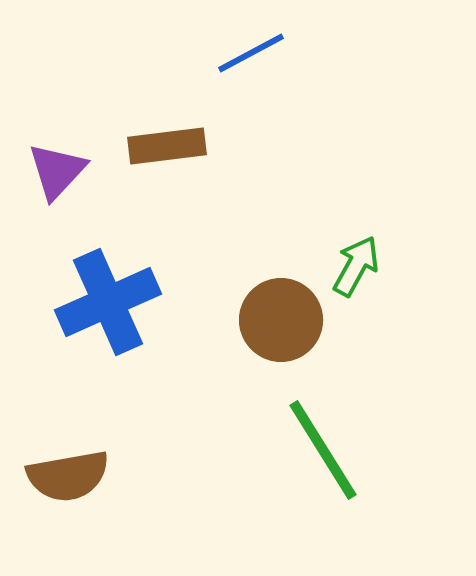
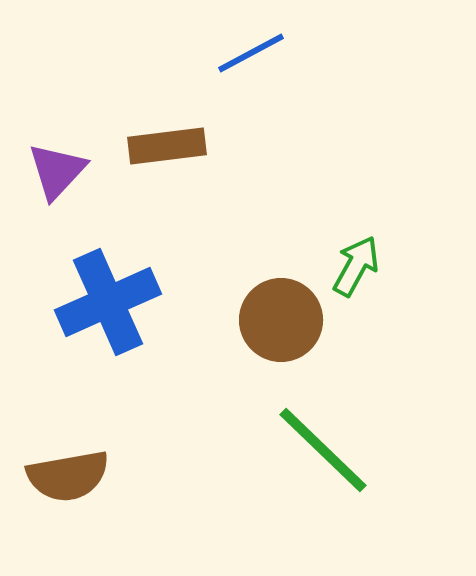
green line: rotated 14 degrees counterclockwise
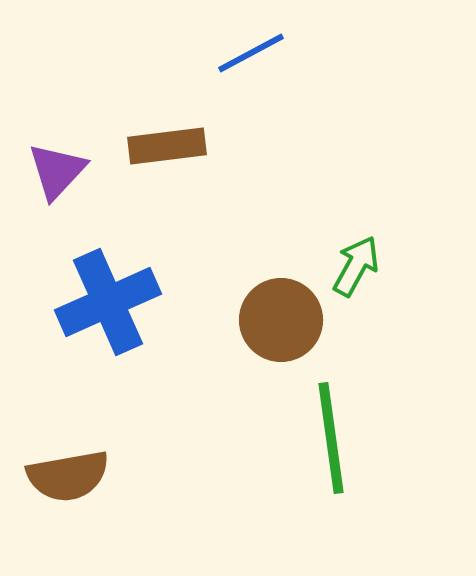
green line: moved 8 px right, 12 px up; rotated 38 degrees clockwise
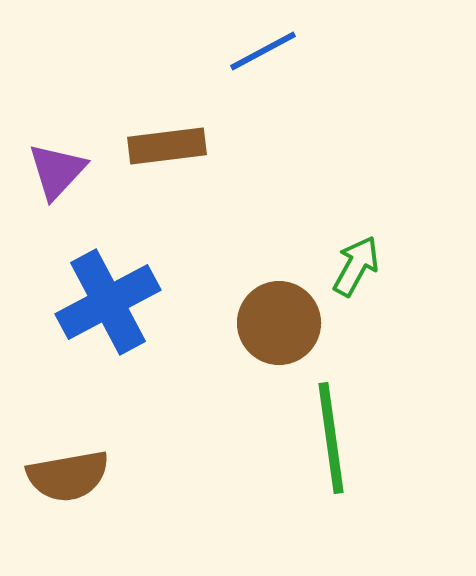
blue line: moved 12 px right, 2 px up
blue cross: rotated 4 degrees counterclockwise
brown circle: moved 2 px left, 3 px down
